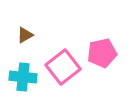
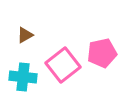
pink square: moved 2 px up
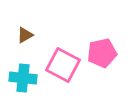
pink square: rotated 24 degrees counterclockwise
cyan cross: moved 1 px down
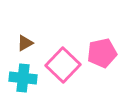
brown triangle: moved 8 px down
pink square: rotated 16 degrees clockwise
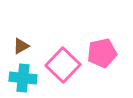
brown triangle: moved 4 px left, 3 px down
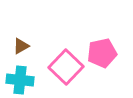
pink square: moved 3 px right, 2 px down
cyan cross: moved 3 px left, 2 px down
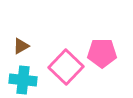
pink pentagon: rotated 12 degrees clockwise
cyan cross: moved 3 px right
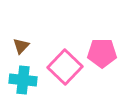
brown triangle: rotated 18 degrees counterclockwise
pink square: moved 1 px left
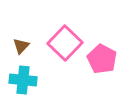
pink pentagon: moved 6 px down; rotated 28 degrees clockwise
pink square: moved 24 px up
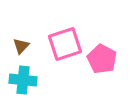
pink square: moved 1 px down; rotated 28 degrees clockwise
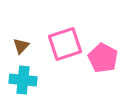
pink pentagon: moved 1 px right, 1 px up
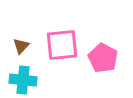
pink square: moved 3 px left, 1 px down; rotated 12 degrees clockwise
